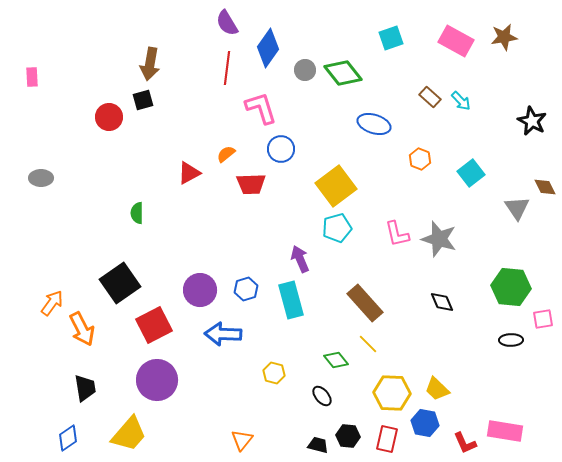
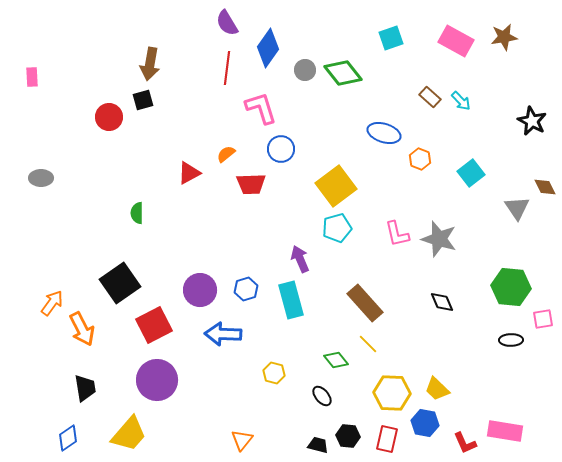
blue ellipse at (374, 124): moved 10 px right, 9 px down
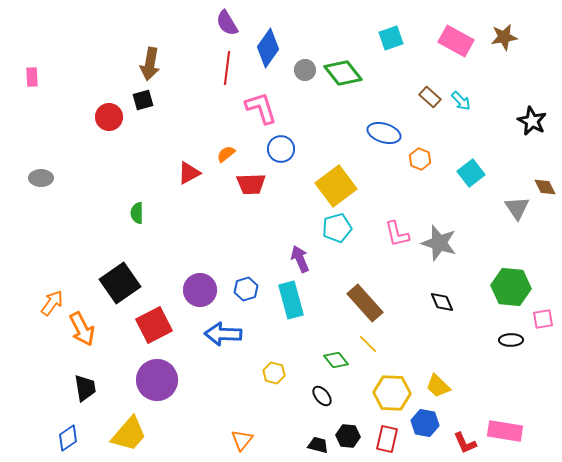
gray star at (439, 239): moved 4 px down
yellow trapezoid at (437, 389): moved 1 px right, 3 px up
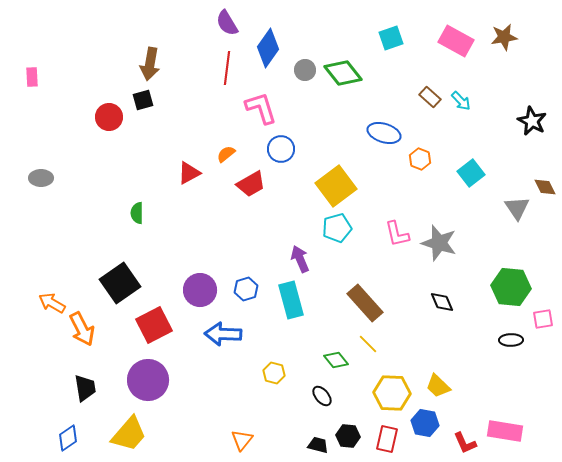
red trapezoid at (251, 184): rotated 28 degrees counterclockwise
orange arrow at (52, 303): rotated 96 degrees counterclockwise
purple circle at (157, 380): moved 9 px left
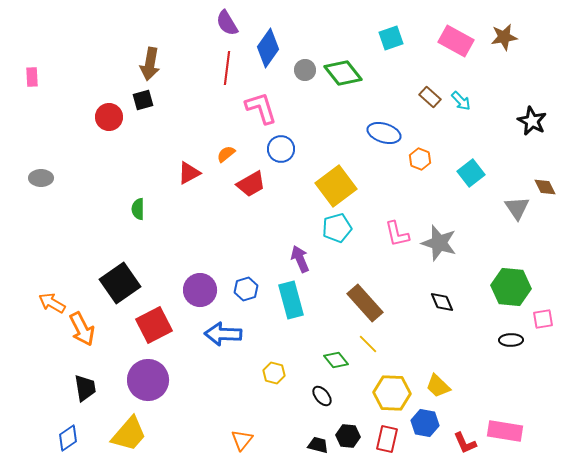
green semicircle at (137, 213): moved 1 px right, 4 px up
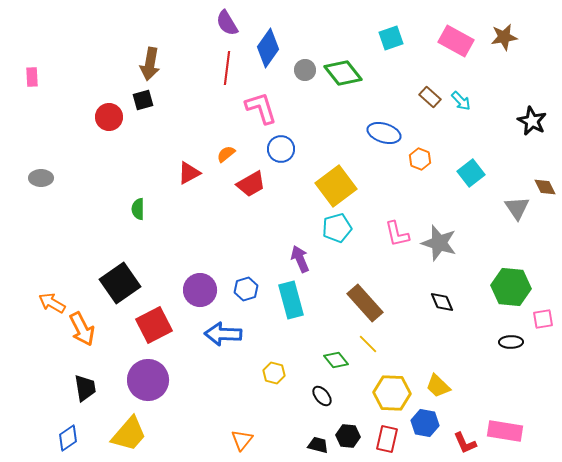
black ellipse at (511, 340): moved 2 px down
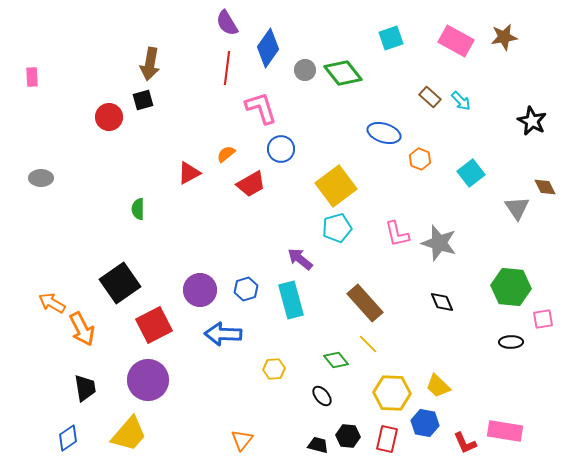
purple arrow at (300, 259): rotated 28 degrees counterclockwise
yellow hexagon at (274, 373): moved 4 px up; rotated 20 degrees counterclockwise
